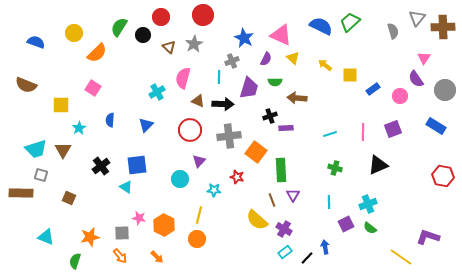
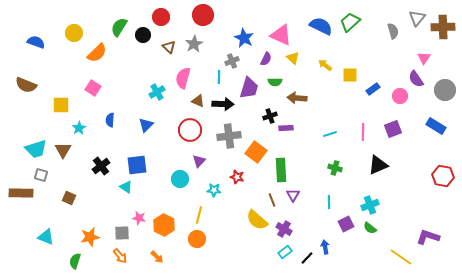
cyan cross at (368, 204): moved 2 px right, 1 px down
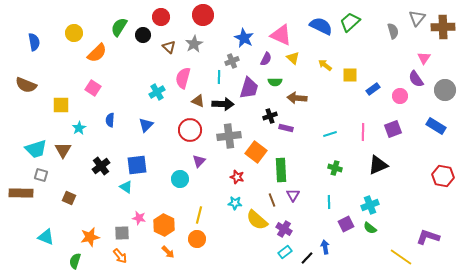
blue semicircle at (36, 42): moved 2 px left; rotated 60 degrees clockwise
purple rectangle at (286, 128): rotated 16 degrees clockwise
cyan star at (214, 190): moved 21 px right, 13 px down
orange arrow at (157, 257): moved 11 px right, 5 px up
